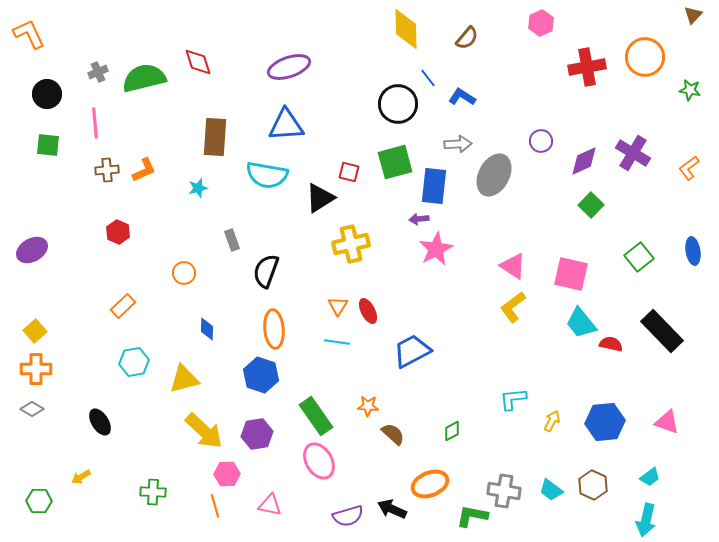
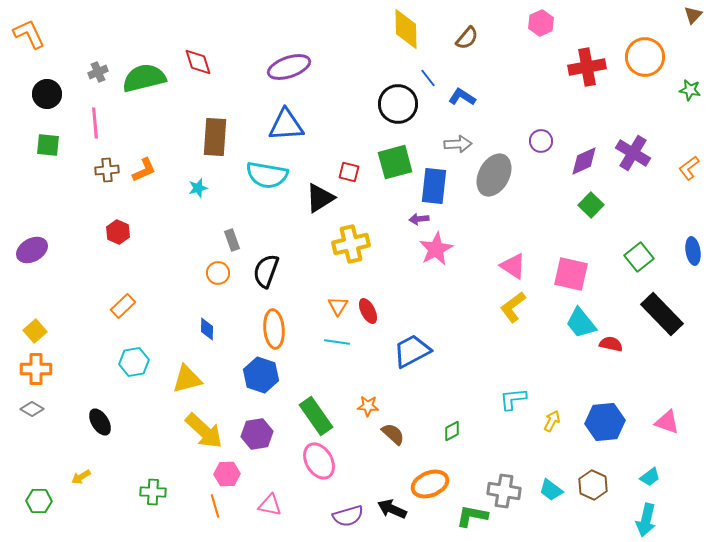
orange circle at (184, 273): moved 34 px right
black rectangle at (662, 331): moved 17 px up
yellow triangle at (184, 379): moved 3 px right
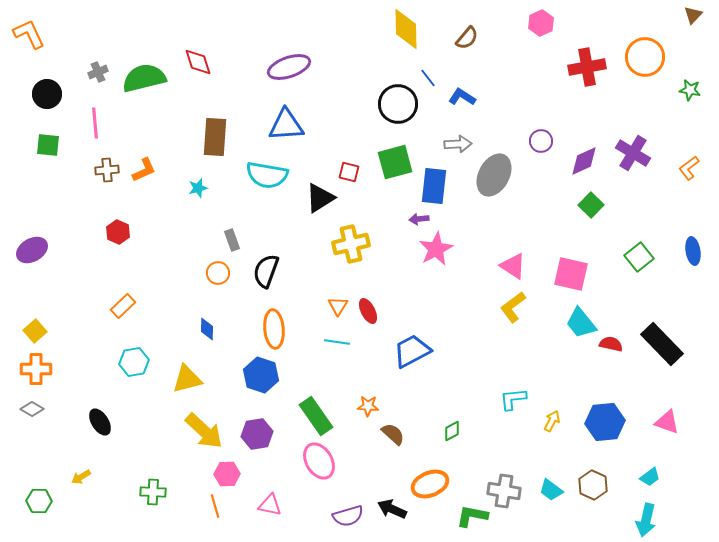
black rectangle at (662, 314): moved 30 px down
